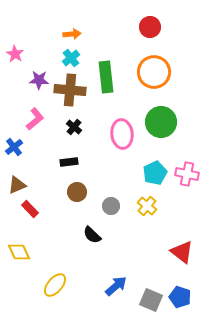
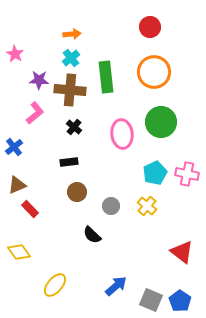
pink L-shape: moved 6 px up
yellow diamond: rotated 10 degrees counterclockwise
blue pentagon: moved 4 px down; rotated 15 degrees clockwise
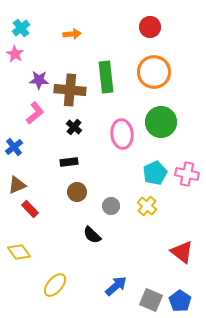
cyan cross: moved 50 px left, 30 px up
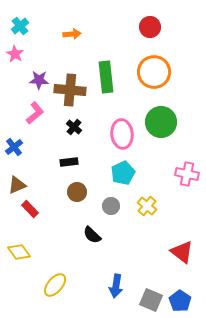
cyan cross: moved 1 px left, 2 px up
cyan pentagon: moved 32 px left
blue arrow: rotated 140 degrees clockwise
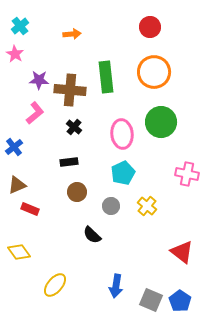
red rectangle: rotated 24 degrees counterclockwise
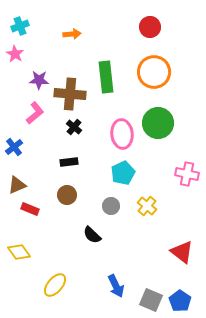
cyan cross: rotated 18 degrees clockwise
brown cross: moved 4 px down
green circle: moved 3 px left, 1 px down
brown circle: moved 10 px left, 3 px down
blue arrow: rotated 35 degrees counterclockwise
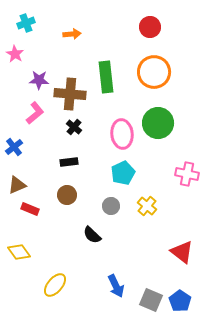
cyan cross: moved 6 px right, 3 px up
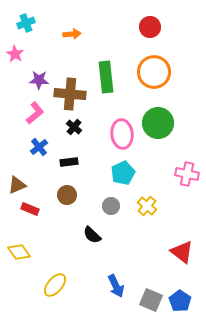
blue cross: moved 25 px right
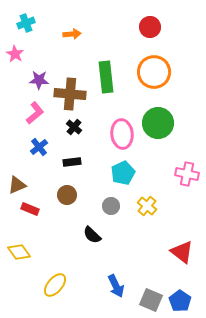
black rectangle: moved 3 px right
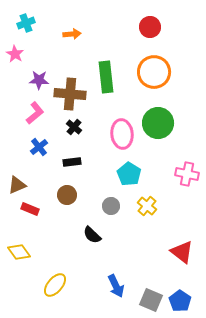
cyan pentagon: moved 6 px right, 1 px down; rotated 15 degrees counterclockwise
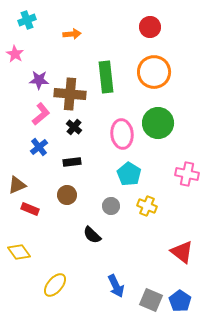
cyan cross: moved 1 px right, 3 px up
pink L-shape: moved 6 px right, 1 px down
yellow cross: rotated 18 degrees counterclockwise
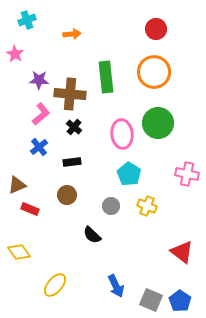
red circle: moved 6 px right, 2 px down
